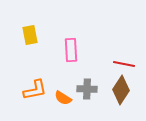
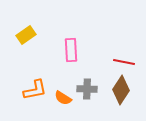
yellow rectangle: moved 4 px left; rotated 66 degrees clockwise
red line: moved 2 px up
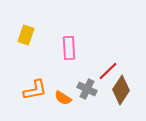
yellow rectangle: rotated 36 degrees counterclockwise
pink rectangle: moved 2 px left, 2 px up
red line: moved 16 px left, 9 px down; rotated 55 degrees counterclockwise
gray cross: rotated 24 degrees clockwise
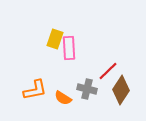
yellow rectangle: moved 29 px right, 4 px down
gray cross: rotated 12 degrees counterclockwise
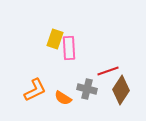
red line: rotated 25 degrees clockwise
orange L-shape: rotated 15 degrees counterclockwise
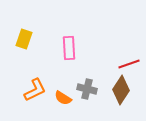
yellow rectangle: moved 31 px left
red line: moved 21 px right, 7 px up
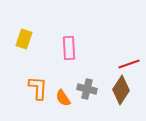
orange L-shape: moved 3 px right, 2 px up; rotated 60 degrees counterclockwise
orange semicircle: rotated 24 degrees clockwise
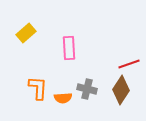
yellow rectangle: moved 2 px right, 6 px up; rotated 30 degrees clockwise
orange semicircle: rotated 60 degrees counterclockwise
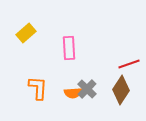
gray cross: rotated 30 degrees clockwise
orange semicircle: moved 10 px right, 5 px up
